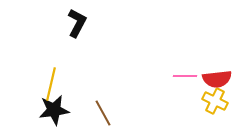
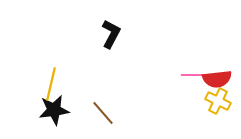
black L-shape: moved 34 px right, 11 px down
pink line: moved 8 px right, 1 px up
yellow cross: moved 3 px right
brown line: rotated 12 degrees counterclockwise
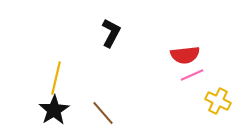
black L-shape: moved 1 px up
pink line: moved 1 px left; rotated 25 degrees counterclockwise
red semicircle: moved 32 px left, 24 px up
yellow line: moved 5 px right, 6 px up
black star: rotated 24 degrees counterclockwise
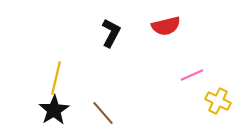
red semicircle: moved 19 px left, 29 px up; rotated 8 degrees counterclockwise
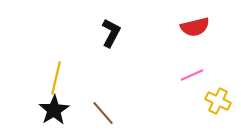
red semicircle: moved 29 px right, 1 px down
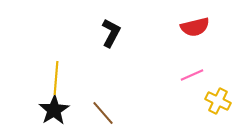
yellow line: rotated 8 degrees counterclockwise
